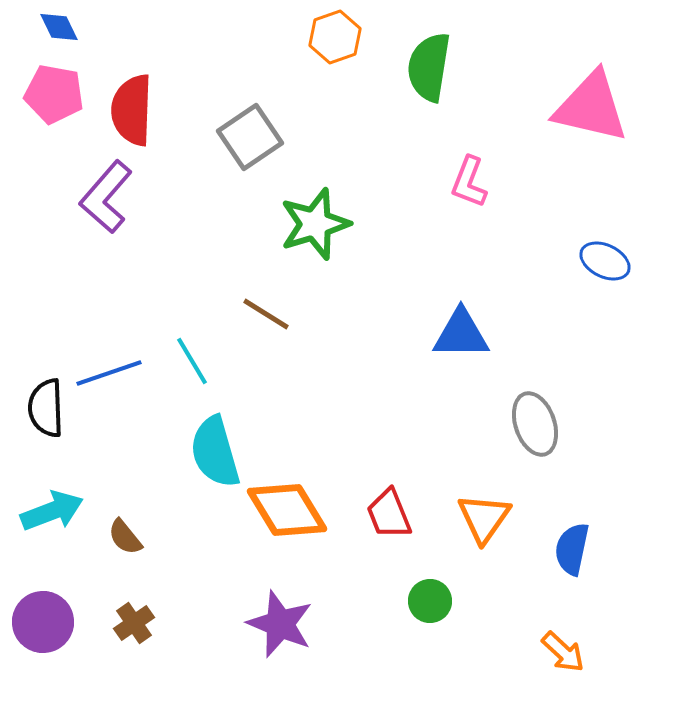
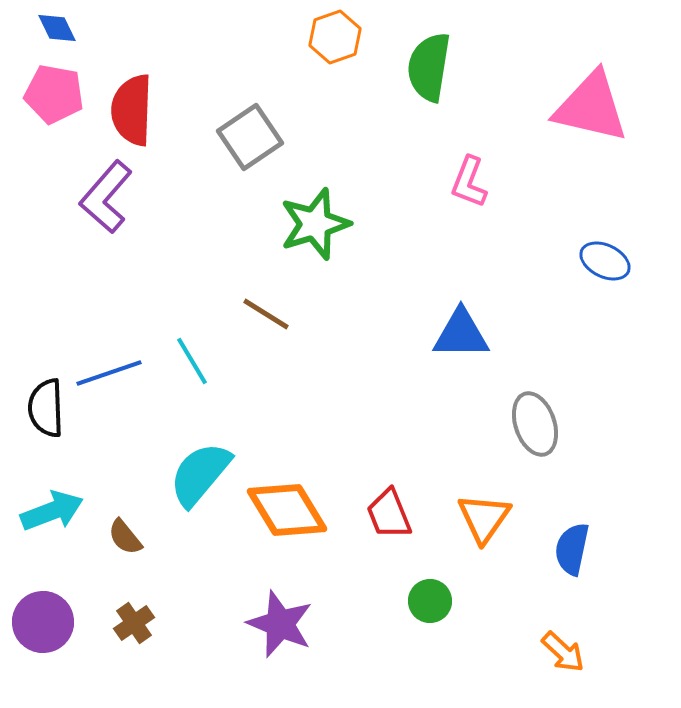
blue diamond: moved 2 px left, 1 px down
cyan semicircle: moved 15 px left, 22 px down; rotated 56 degrees clockwise
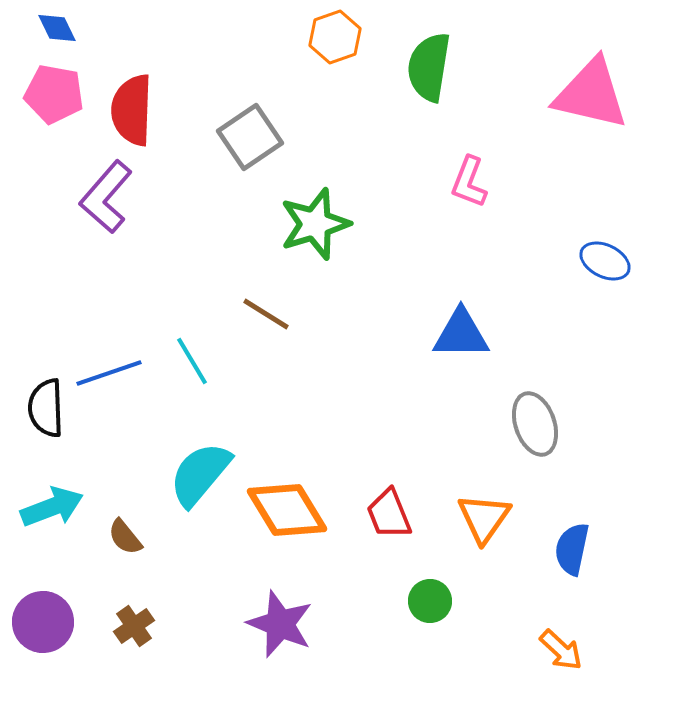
pink triangle: moved 13 px up
cyan arrow: moved 4 px up
brown cross: moved 3 px down
orange arrow: moved 2 px left, 2 px up
